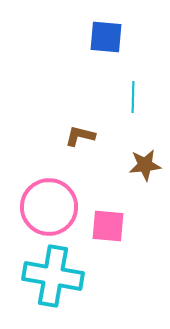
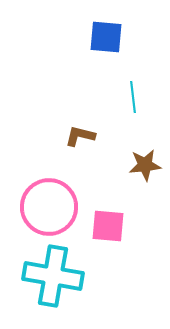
cyan line: rotated 8 degrees counterclockwise
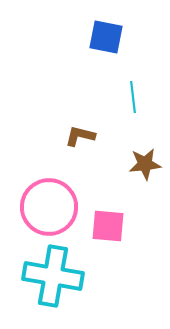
blue square: rotated 6 degrees clockwise
brown star: moved 1 px up
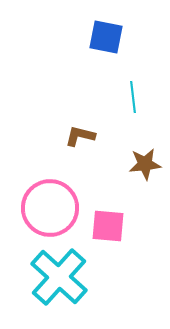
pink circle: moved 1 px right, 1 px down
cyan cross: moved 6 px right, 1 px down; rotated 32 degrees clockwise
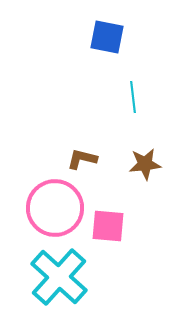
blue square: moved 1 px right
brown L-shape: moved 2 px right, 23 px down
pink circle: moved 5 px right
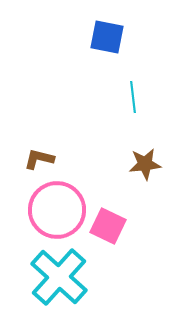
brown L-shape: moved 43 px left
pink circle: moved 2 px right, 2 px down
pink square: rotated 21 degrees clockwise
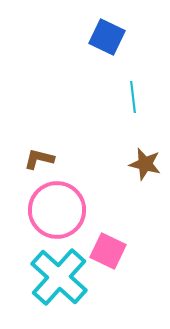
blue square: rotated 15 degrees clockwise
brown star: rotated 20 degrees clockwise
pink square: moved 25 px down
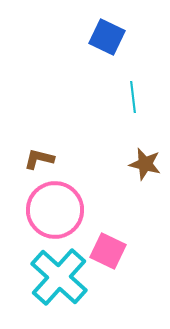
pink circle: moved 2 px left
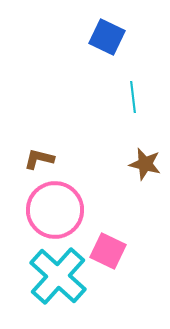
cyan cross: moved 1 px left, 1 px up
